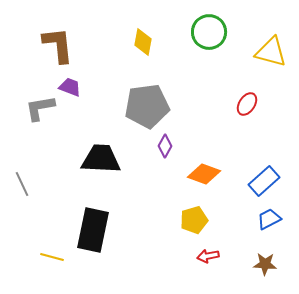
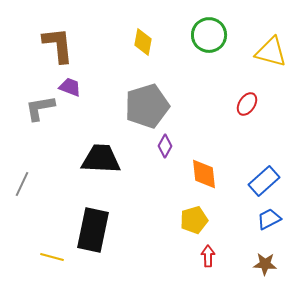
green circle: moved 3 px down
gray pentagon: rotated 9 degrees counterclockwise
orange diamond: rotated 64 degrees clockwise
gray line: rotated 50 degrees clockwise
red arrow: rotated 100 degrees clockwise
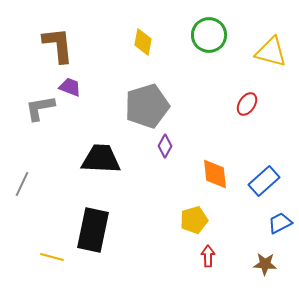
orange diamond: moved 11 px right
blue trapezoid: moved 11 px right, 4 px down
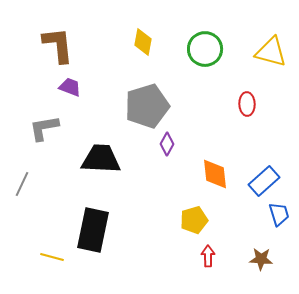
green circle: moved 4 px left, 14 px down
red ellipse: rotated 35 degrees counterclockwise
gray L-shape: moved 4 px right, 20 px down
purple diamond: moved 2 px right, 2 px up
blue trapezoid: moved 1 px left, 9 px up; rotated 100 degrees clockwise
brown star: moved 4 px left, 5 px up
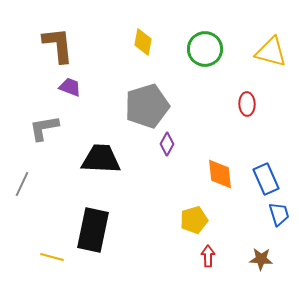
orange diamond: moved 5 px right
blue rectangle: moved 2 px right, 2 px up; rotated 72 degrees counterclockwise
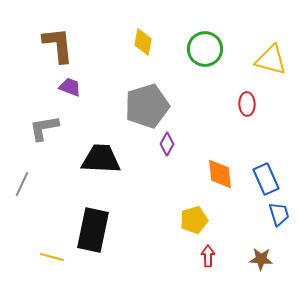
yellow triangle: moved 8 px down
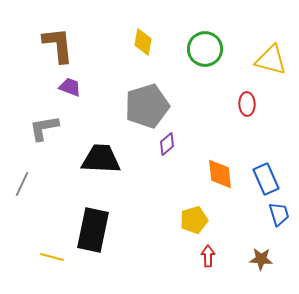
purple diamond: rotated 20 degrees clockwise
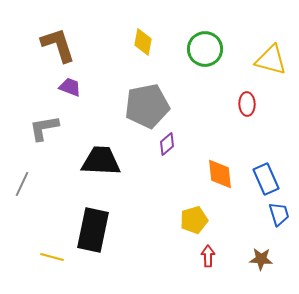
brown L-shape: rotated 12 degrees counterclockwise
gray pentagon: rotated 6 degrees clockwise
black trapezoid: moved 2 px down
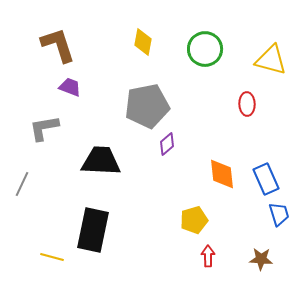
orange diamond: moved 2 px right
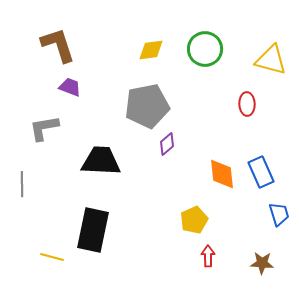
yellow diamond: moved 8 px right, 8 px down; rotated 72 degrees clockwise
blue rectangle: moved 5 px left, 7 px up
gray line: rotated 25 degrees counterclockwise
yellow pentagon: rotated 8 degrees counterclockwise
brown star: moved 1 px right, 4 px down
